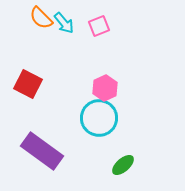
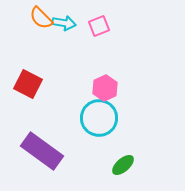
cyan arrow: rotated 40 degrees counterclockwise
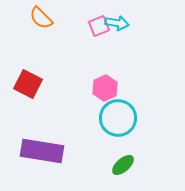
cyan arrow: moved 53 px right
cyan circle: moved 19 px right
purple rectangle: rotated 27 degrees counterclockwise
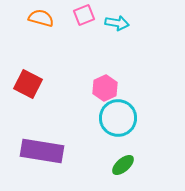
orange semicircle: rotated 150 degrees clockwise
pink square: moved 15 px left, 11 px up
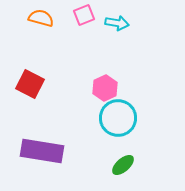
red square: moved 2 px right
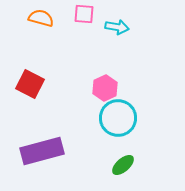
pink square: moved 1 px up; rotated 25 degrees clockwise
cyan arrow: moved 4 px down
purple rectangle: rotated 24 degrees counterclockwise
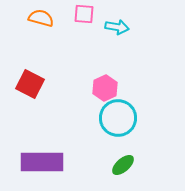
purple rectangle: moved 11 px down; rotated 15 degrees clockwise
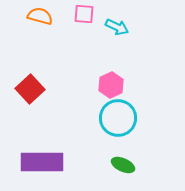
orange semicircle: moved 1 px left, 2 px up
cyan arrow: rotated 15 degrees clockwise
red square: moved 5 px down; rotated 20 degrees clockwise
pink hexagon: moved 6 px right, 3 px up
green ellipse: rotated 65 degrees clockwise
